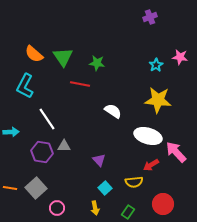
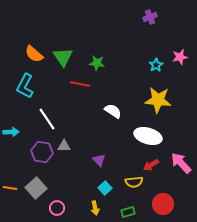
pink star: rotated 21 degrees counterclockwise
pink arrow: moved 5 px right, 11 px down
green rectangle: rotated 40 degrees clockwise
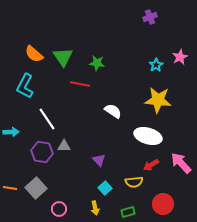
pink star: rotated 14 degrees counterclockwise
pink circle: moved 2 px right, 1 px down
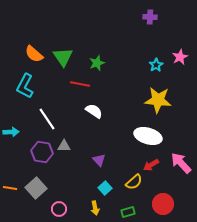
purple cross: rotated 24 degrees clockwise
green star: rotated 28 degrees counterclockwise
white semicircle: moved 19 px left
yellow semicircle: rotated 36 degrees counterclockwise
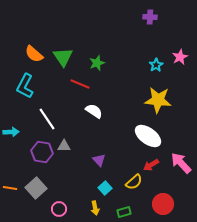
red line: rotated 12 degrees clockwise
white ellipse: rotated 20 degrees clockwise
green rectangle: moved 4 px left
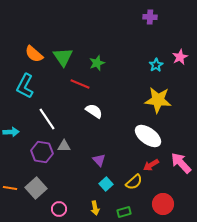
cyan square: moved 1 px right, 4 px up
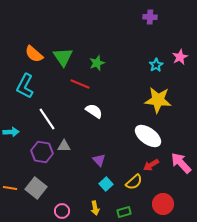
gray square: rotated 10 degrees counterclockwise
pink circle: moved 3 px right, 2 px down
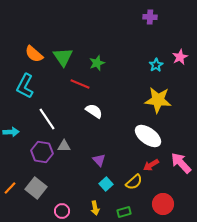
orange line: rotated 56 degrees counterclockwise
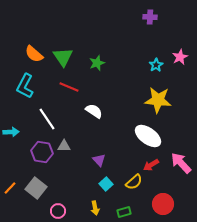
red line: moved 11 px left, 3 px down
pink circle: moved 4 px left
